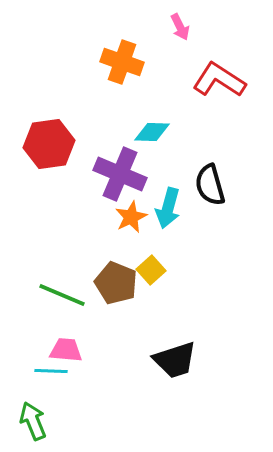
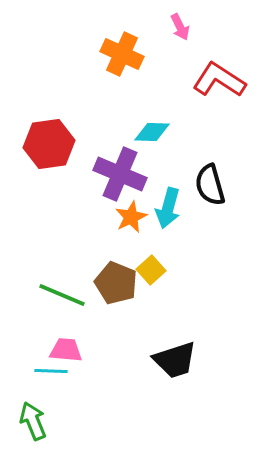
orange cross: moved 8 px up; rotated 6 degrees clockwise
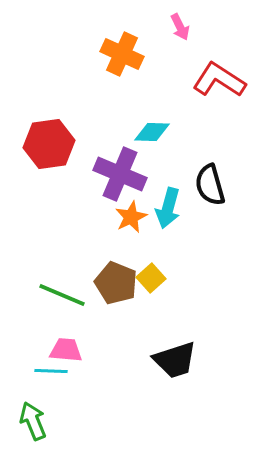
yellow square: moved 8 px down
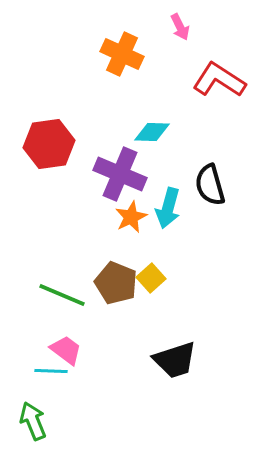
pink trapezoid: rotated 32 degrees clockwise
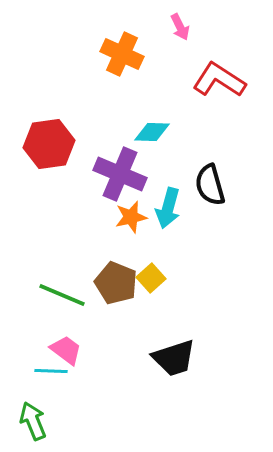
orange star: rotated 12 degrees clockwise
black trapezoid: moved 1 px left, 2 px up
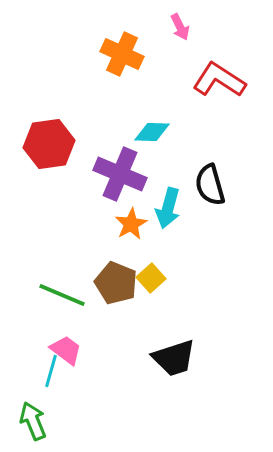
orange star: moved 7 px down; rotated 16 degrees counterclockwise
cyan line: rotated 76 degrees counterclockwise
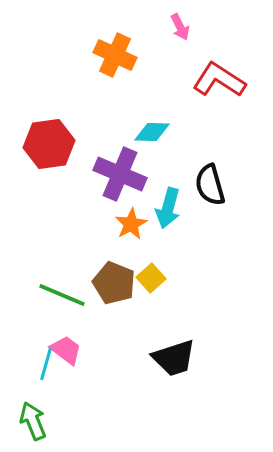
orange cross: moved 7 px left, 1 px down
brown pentagon: moved 2 px left
cyan line: moved 5 px left, 7 px up
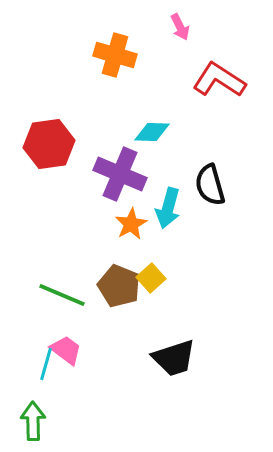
orange cross: rotated 9 degrees counterclockwise
brown pentagon: moved 5 px right, 3 px down
green arrow: rotated 21 degrees clockwise
